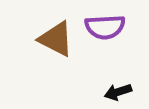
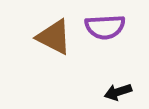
brown triangle: moved 2 px left, 2 px up
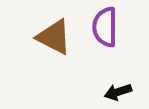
purple semicircle: rotated 93 degrees clockwise
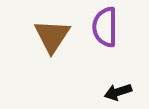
brown triangle: moved 2 px left, 1 px up; rotated 36 degrees clockwise
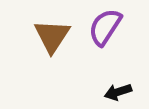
purple semicircle: rotated 33 degrees clockwise
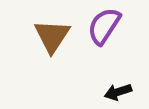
purple semicircle: moved 1 px left, 1 px up
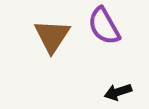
purple semicircle: rotated 63 degrees counterclockwise
